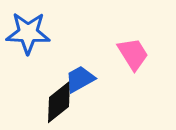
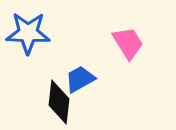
pink trapezoid: moved 5 px left, 11 px up
black diamond: rotated 45 degrees counterclockwise
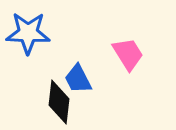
pink trapezoid: moved 11 px down
blue trapezoid: moved 2 px left; rotated 88 degrees counterclockwise
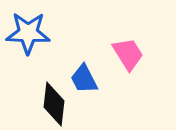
blue trapezoid: moved 6 px right
black diamond: moved 5 px left, 2 px down
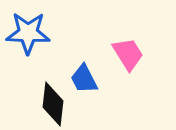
black diamond: moved 1 px left
